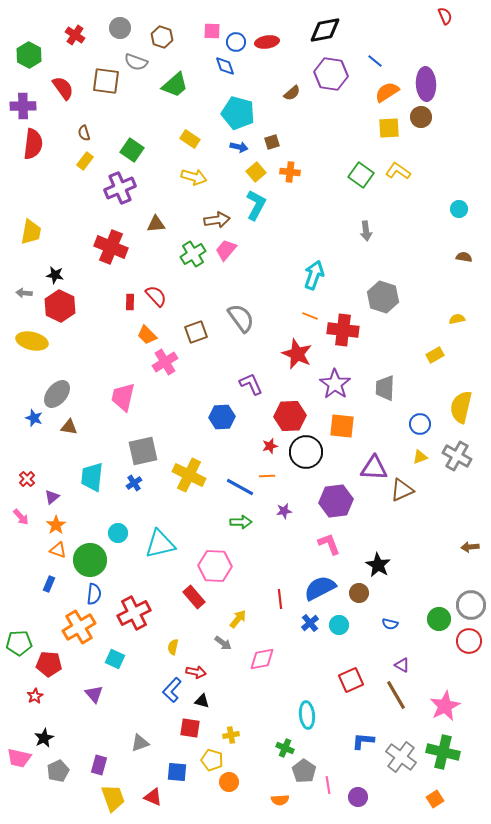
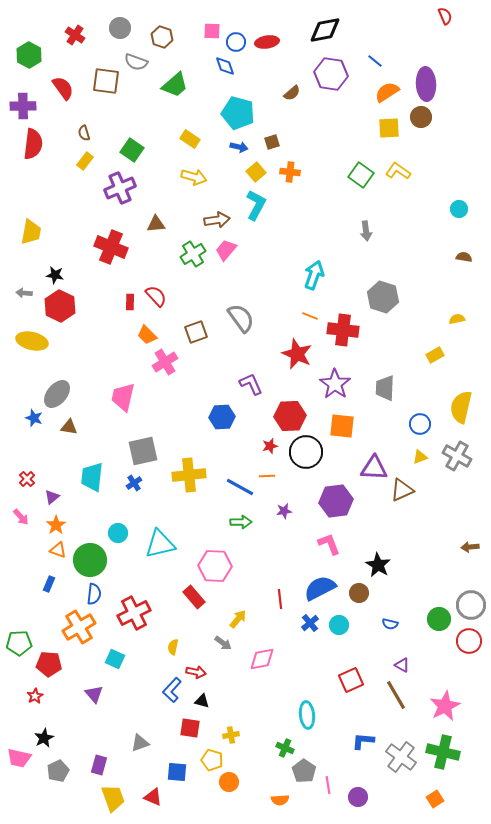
yellow cross at (189, 475): rotated 32 degrees counterclockwise
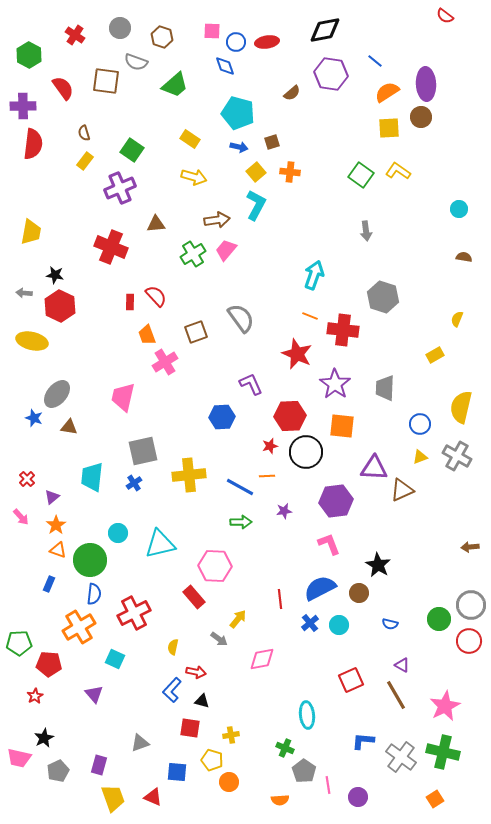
red semicircle at (445, 16): rotated 150 degrees clockwise
yellow semicircle at (457, 319): rotated 56 degrees counterclockwise
orange trapezoid at (147, 335): rotated 25 degrees clockwise
gray arrow at (223, 643): moved 4 px left, 4 px up
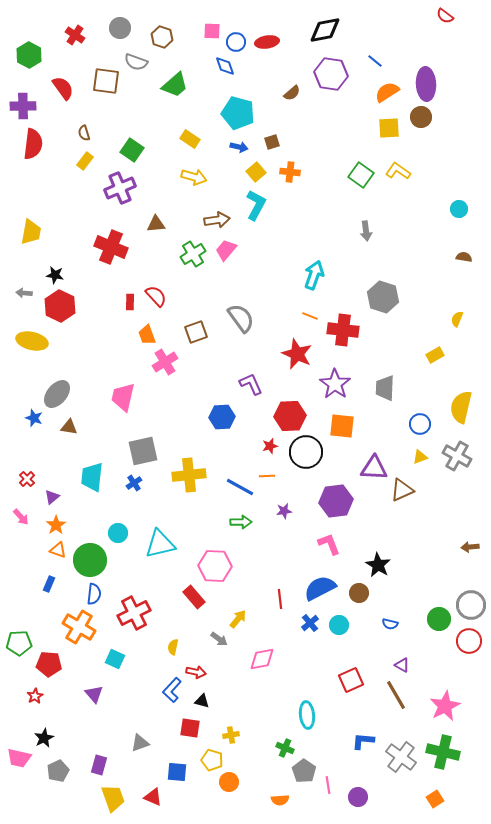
orange cross at (79, 627): rotated 28 degrees counterclockwise
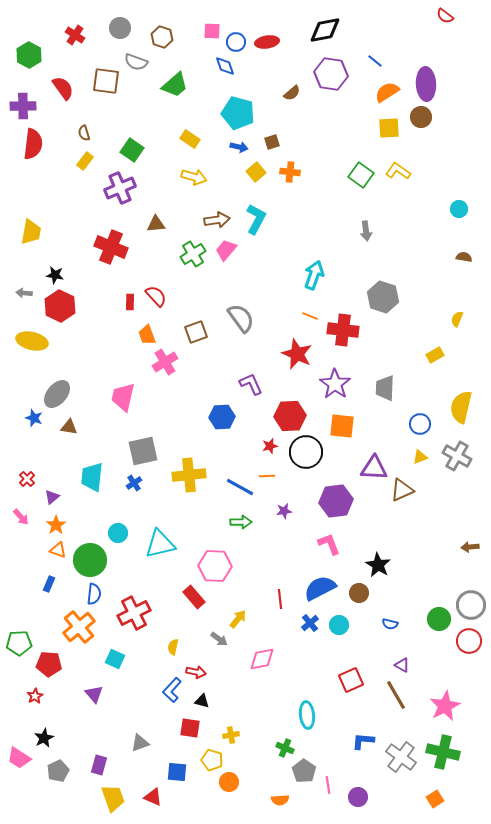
cyan L-shape at (256, 205): moved 14 px down
orange cross at (79, 627): rotated 20 degrees clockwise
pink trapezoid at (19, 758): rotated 20 degrees clockwise
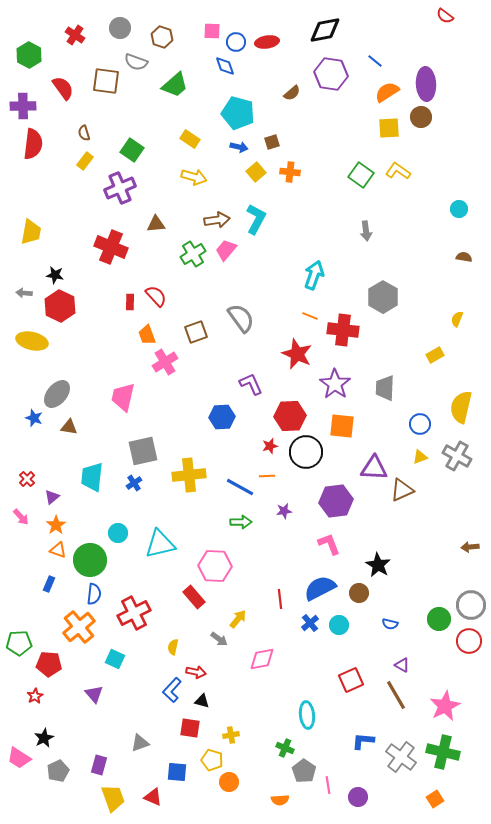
gray hexagon at (383, 297): rotated 12 degrees clockwise
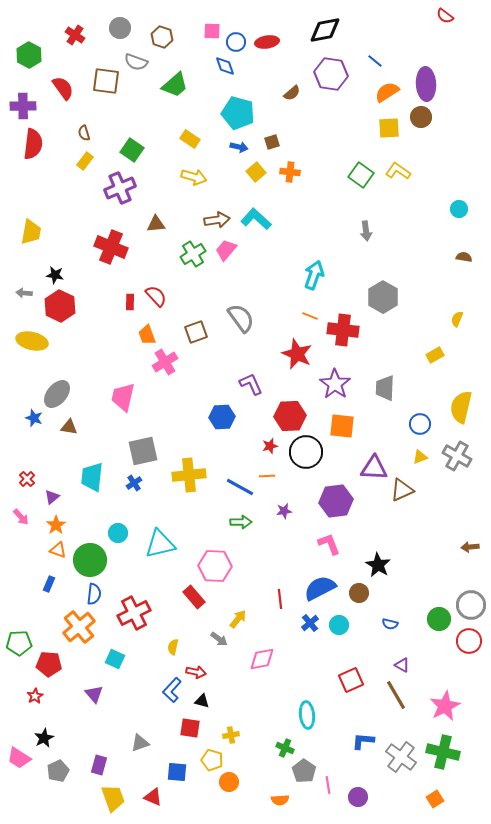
cyan L-shape at (256, 219): rotated 76 degrees counterclockwise
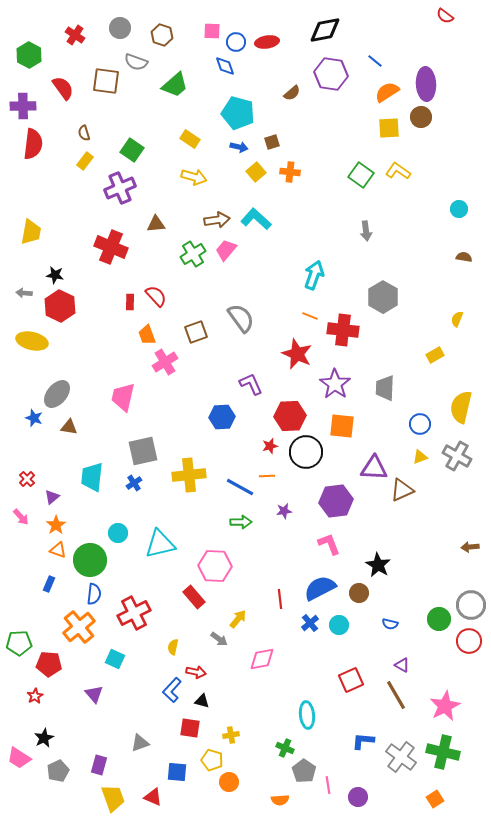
brown hexagon at (162, 37): moved 2 px up
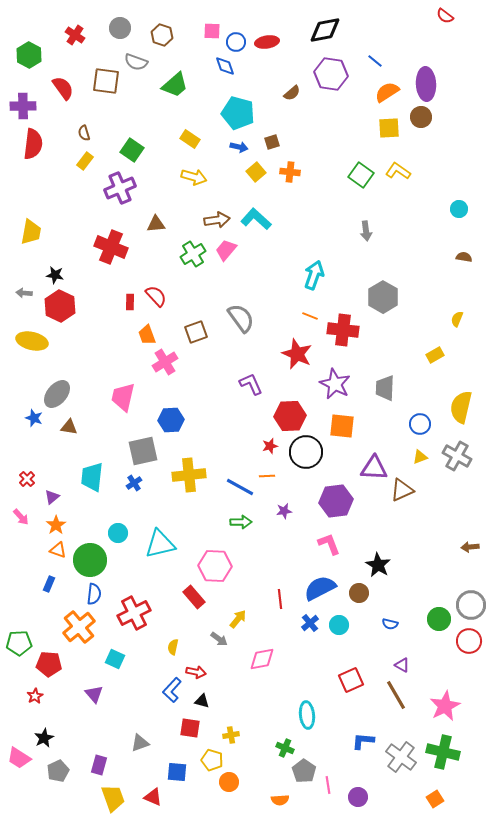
purple star at (335, 384): rotated 8 degrees counterclockwise
blue hexagon at (222, 417): moved 51 px left, 3 px down
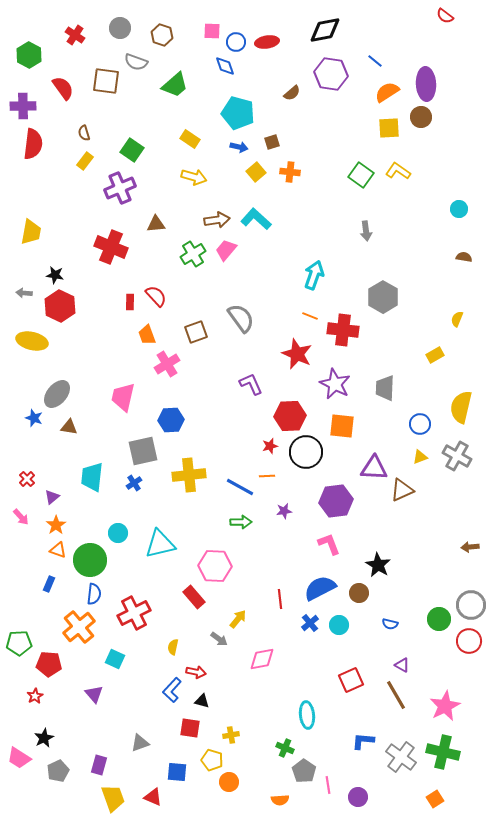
pink cross at (165, 362): moved 2 px right, 2 px down
